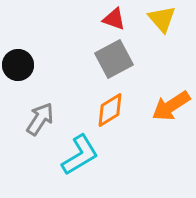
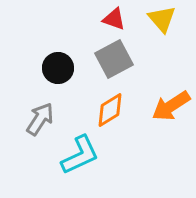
black circle: moved 40 px right, 3 px down
cyan L-shape: rotated 6 degrees clockwise
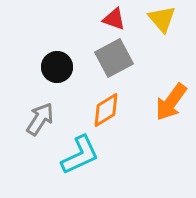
gray square: moved 1 px up
black circle: moved 1 px left, 1 px up
orange arrow: moved 4 px up; rotated 21 degrees counterclockwise
orange diamond: moved 4 px left
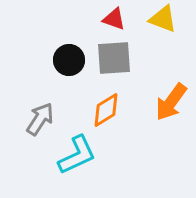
yellow triangle: moved 1 px right; rotated 28 degrees counterclockwise
gray square: rotated 24 degrees clockwise
black circle: moved 12 px right, 7 px up
cyan L-shape: moved 3 px left
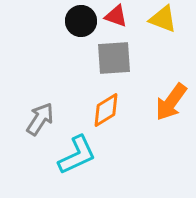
red triangle: moved 2 px right, 3 px up
black circle: moved 12 px right, 39 px up
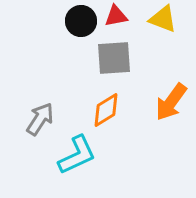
red triangle: rotated 30 degrees counterclockwise
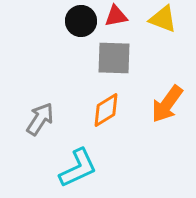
gray square: rotated 6 degrees clockwise
orange arrow: moved 4 px left, 2 px down
cyan L-shape: moved 1 px right, 13 px down
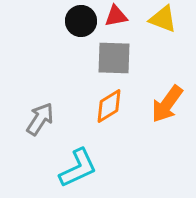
orange diamond: moved 3 px right, 4 px up
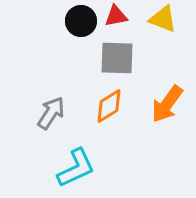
gray square: moved 3 px right
gray arrow: moved 11 px right, 6 px up
cyan L-shape: moved 2 px left
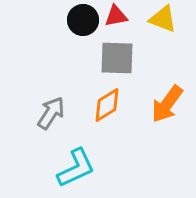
black circle: moved 2 px right, 1 px up
orange diamond: moved 2 px left, 1 px up
